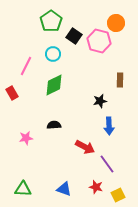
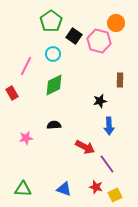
yellow square: moved 3 px left
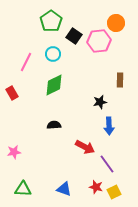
pink hexagon: rotated 20 degrees counterclockwise
pink line: moved 4 px up
black star: moved 1 px down
pink star: moved 12 px left, 14 px down
yellow square: moved 1 px left, 3 px up
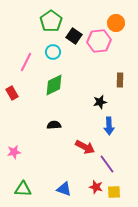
cyan circle: moved 2 px up
yellow square: rotated 24 degrees clockwise
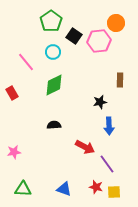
pink line: rotated 66 degrees counterclockwise
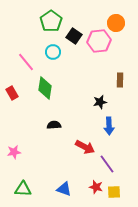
green diamond: moved 9 px left, 3 px down; rotated 55 degrees counterclockwise
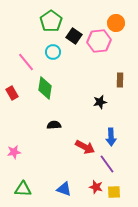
blue arrow: moved 2 px right, 11 px down
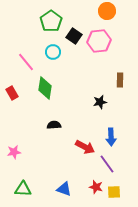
orange circle: moved 9 px left, 12 px up
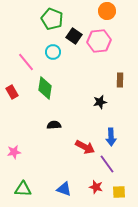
green pentagon: moved 1 px right, 2 px up; rotated 15 degrees counterclockwise
red rectangle: moved 1 px up
yellow square: moved 5 px right
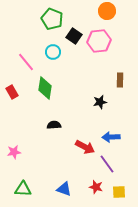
blue arrow: rotated 90 degrees clockwise
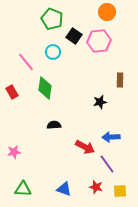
orange circle: moved 1 px down
yellow square: moved 1 px right, 1 px up
